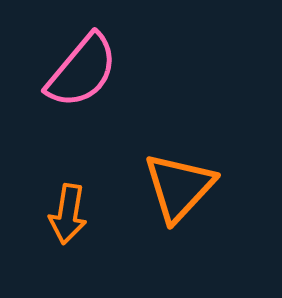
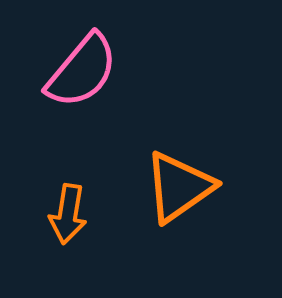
orange triangle: rotated 12 degrees clockwise
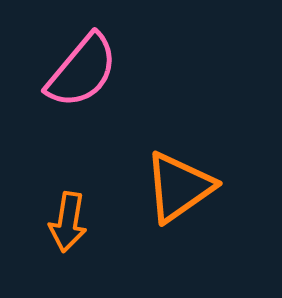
orange arrow: moved 8 px down
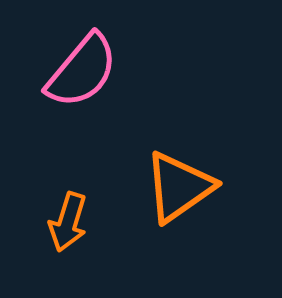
orange arrow: rotated 8 degrees clockwise
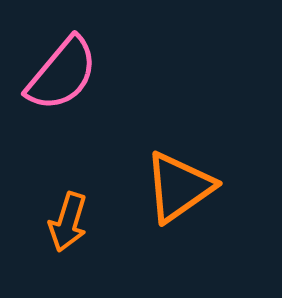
pink semicircle: moved 20 px left, 3 px down
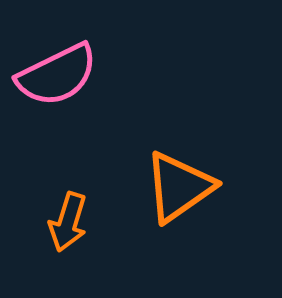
pink semicircle: moved 5 px left, 1 px down; rotated 24 degrees clockwise
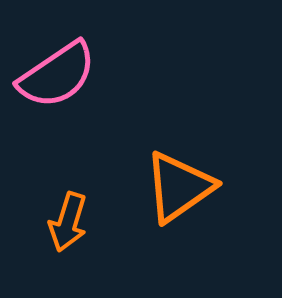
pink semicircle: rotated 8 degrees counterclockwise
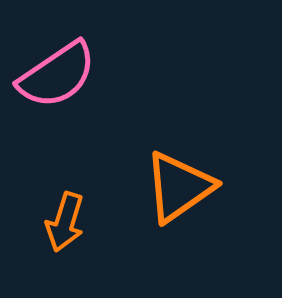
orange arrow: moved 3 px left
